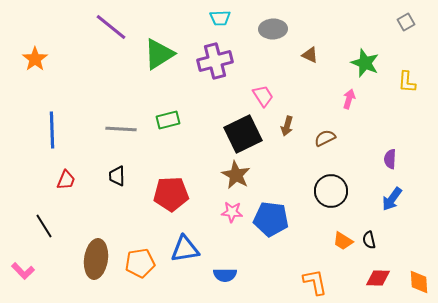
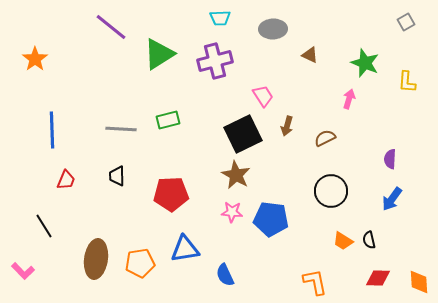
blue semicircle: rotated 65 degrees clockwise
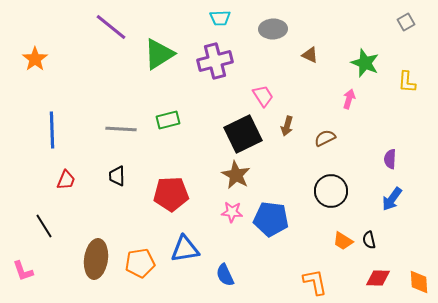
pink L-shape: rotated 25 degrees clockwise
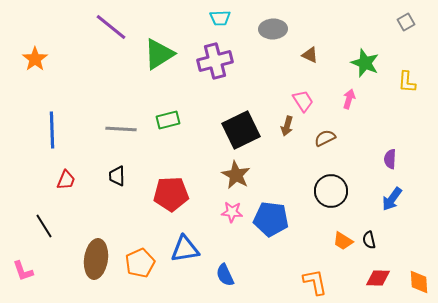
pink trapezoid: moved 40 px right, 5 px down
black square: moved 2 px left, 4 px up
orange pentagon: rotated 16 degrees counterclockwise
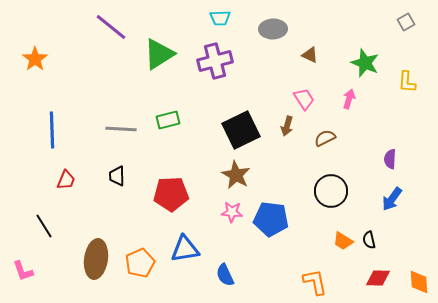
pink trapezoid: moved 1 px right, 2 px up
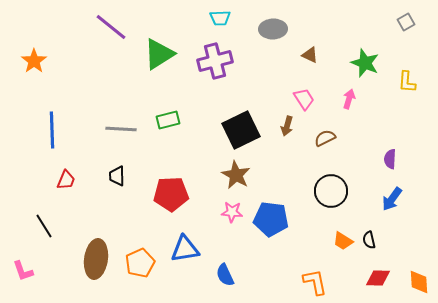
orange star: moved 1 px left, 2 px down
